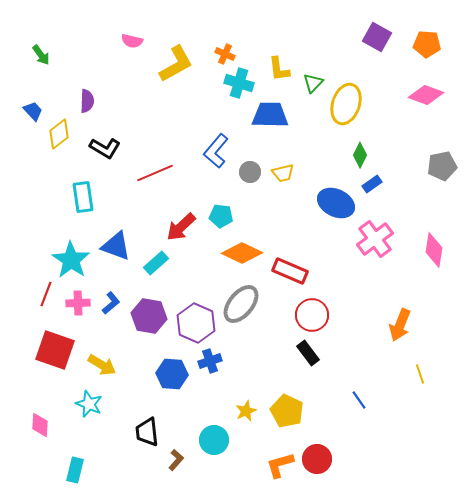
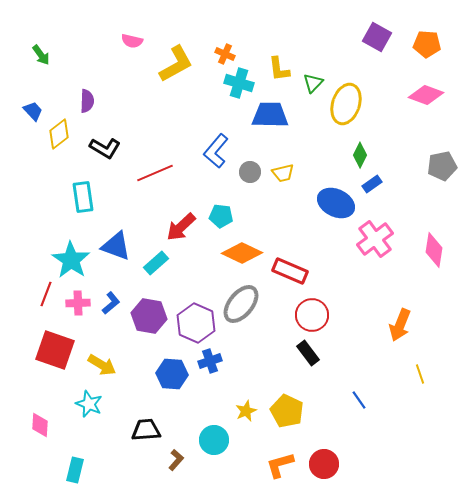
black trapezoid at (147, 432): moved 1 px left, 2 px up; rotated 92 degrees clockwise
red circle at (317, 459): moved 7 px right, 5 px down
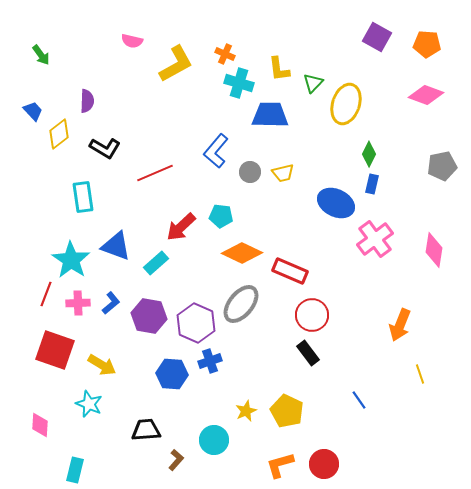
green diamond at (360, 155): moved 9 px right, 1 px up
blue rectangle at (372, 184): rotated 42 degrees counterclockwise
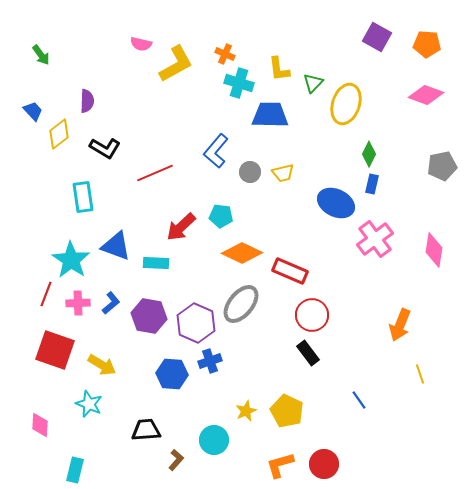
pink semicircle at (132, 41): moved 9 px right, 3 px down
cyan rectangle at (156, 263): rotated 45 degrees clockwise
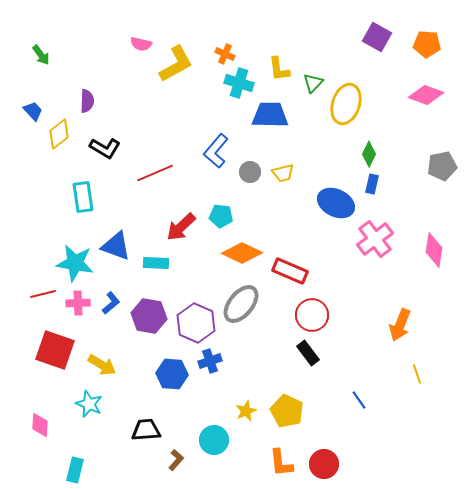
cyan star at (71, 260): moved 4 px right, 3 px down; rotated 24 degrees counterclockwise
red line at (46, 294): moved 3 px left; rotated 55 degrees clockwise
yellow line at (420, 374): moved 3 px left
orange L-shape at (280, 465): moved 1 px right, 2 px up; rotated 80 degrees counterclockwise
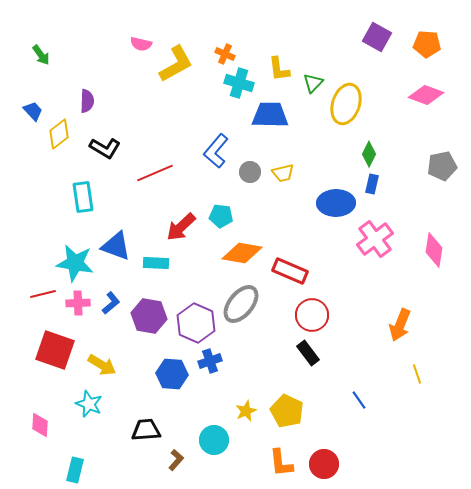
blue ellipse at (336, 203): rotated 27 degrees counterclockwise
orange diamond at (242, 253): rotated 15 degrees counterclockwise
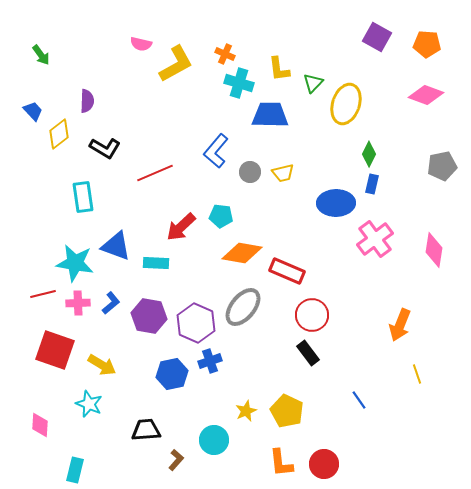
red rectangle at (290, 271): moved 3 px left
gray ellipse at (241, 304): moved 2 px right, 3 px down
blue hexagon at (172, 374): rotated 16 degrees counterclockwise
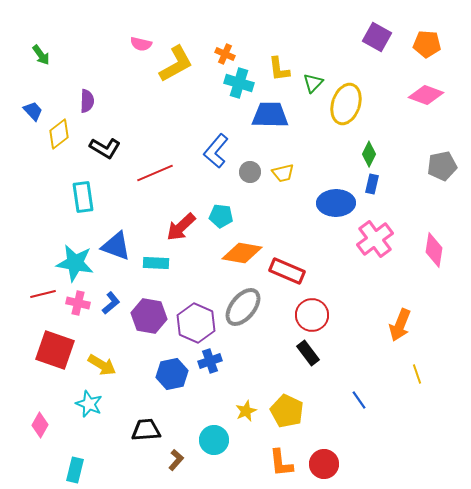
pink cross at (78, 303): rotated 15 degrees clockwise
pink diamond at (40, 425): rotated 25 degrees clockwise
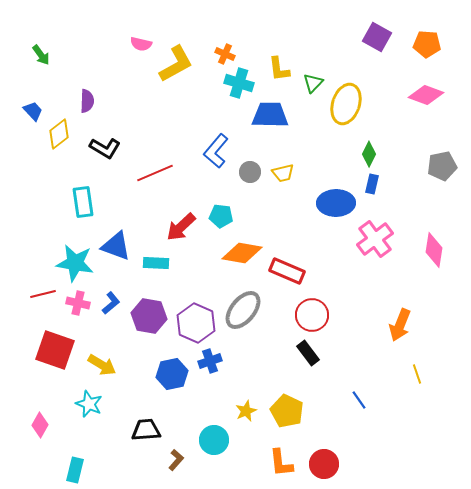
cyan rectangle at (83, 197): moved 5 px down
gray ellipse at (243, 307): moved 3 px down
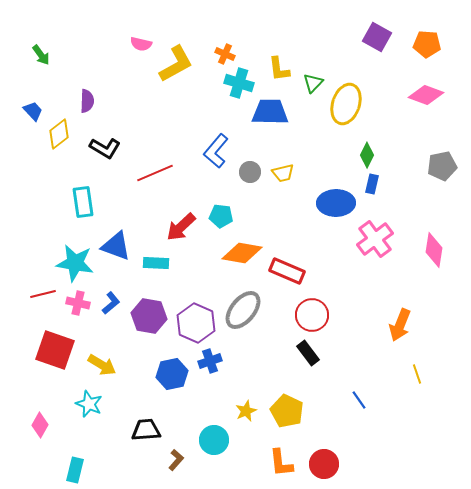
blue trapezoid at (270, 115): moved 3 px up
green diamond at (369, 154): moved 2 px left, 1 px down
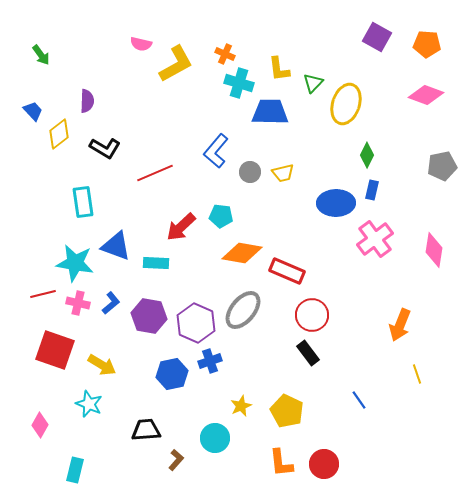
blue rectangle at (372, 184): moved 6 px down
yellow star at (246, 411): moved 5 px left, 5 px up
cyan circle at (214, 440): moved 1 px right, 2 px up
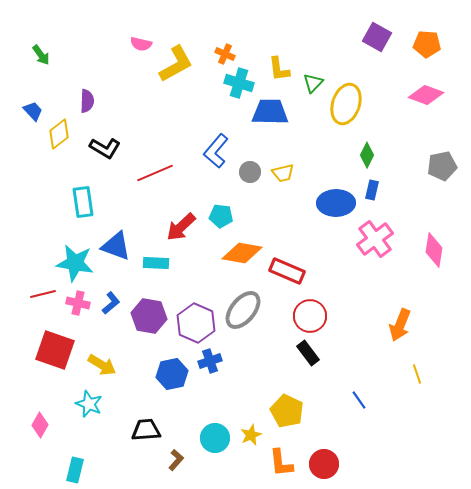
red circle at (312, 315): moved 2 px left, 1 px down
yellow star at (241, 406): moved 10 px right, 29 px down
